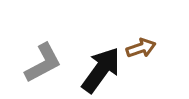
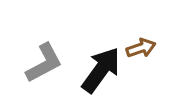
gray L-shape: moved 1 px right
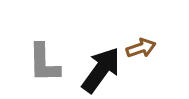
gray L-shape: rotated 117 degrees clockwise
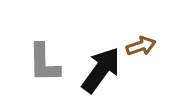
brown arrow: moved 2 px up
